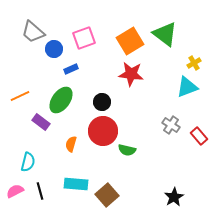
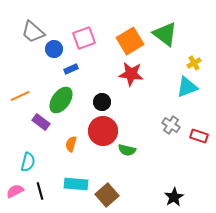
red rectangle: rotated 30 degrees counterclockwise
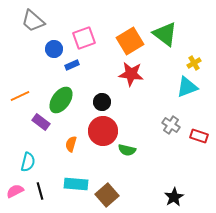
gray trapezoid: moved 11 px up
blue rectangle: moved 1 px right, 4 px up
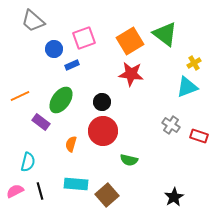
green semicircle: moved 2 px right, 10 px down
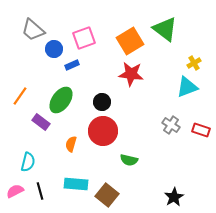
gray trapezoid: moved 9 px down
green triangle: moved 5 px up
orange line: rotated 30 degrees counterclockwise
red rectangle: moved 2 px right, 6 px up
brown square: rotated 10 degrees counterclockwise
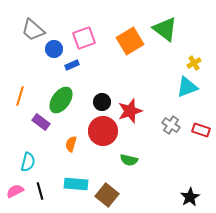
red star: moved 1 px left, 37 px down; rotated 25 degrees counterclockwise
orange line: rotated 18 degrees counterclockwise
black star: moved 16 px right
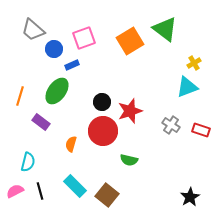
green ellipse: moved 4 px left, 9 px up
cyan rectangle: moved 1 px left, 2 px down; rotated 40 degrees clockwise
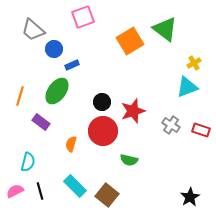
pink square: moved 1 px left, 21 px up
red star: moved 3 px right
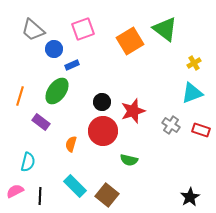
pink square: moved 12 px down
cyan triangle: moved 5 px right, 6 px down
black line: moved 5 px down; rotated 18 degrees clockwise
